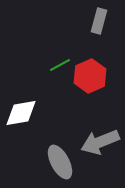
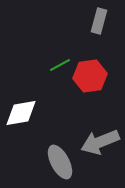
red hexagon: rotated 16 degrees clockwise
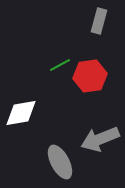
gray arrow: moved 3 px up
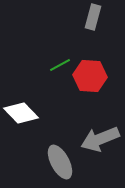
gray rectangle: moved 6 px left, 4 px up
red hexagon: rotated 12 degrees clockwise
white diamond: rotated 56 degrees clockwise
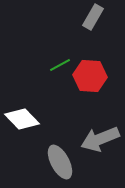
gray rectangle: rotated 15 degrees clockwise
white diamond: moved 1 px right, 6 px down
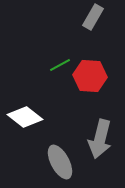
white diamond: moved 3 px right, 2 px up; rotated 8 degrees counterclockwise
gray arrow: rotated 54 degrees counterclockwise
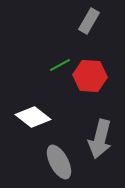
gray rectangle: moved 4 px left, 4 px down
white diamond: moved 8 px right
gray ellipse: moved 1 px left
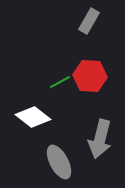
green line: moved 17 px down
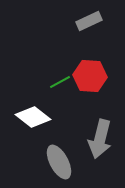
gray rectangle: rotated 35 degrees clockwise
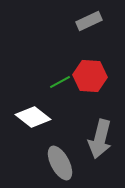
gray ellipse: moved 1 px right, 1 px down
